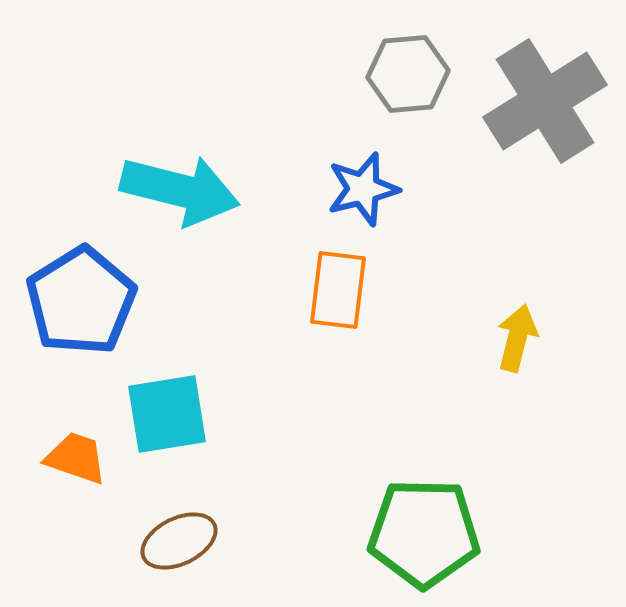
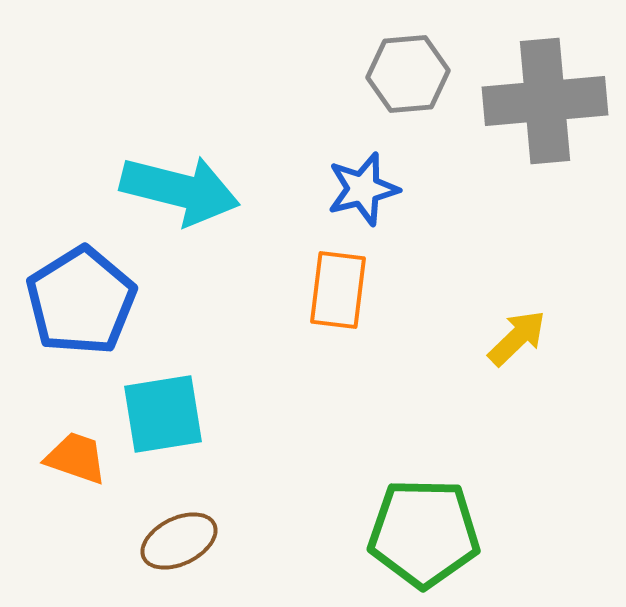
gray cross: rotated 27 degrees clockwise
yellow arrow: rotated 32 degrees clockwise
cyan square: moved 4 px left
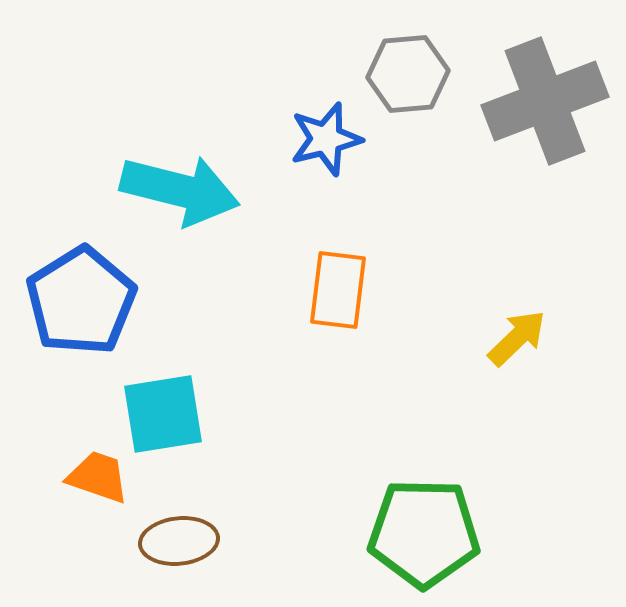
gray cross: rotated 16 degrees counterclockwise
blue star: moved 37 px left, 50 px up
orange trapezoid: moved 22 px right, 19 px down
brown ellipse: rotated 20 degrees clockwise
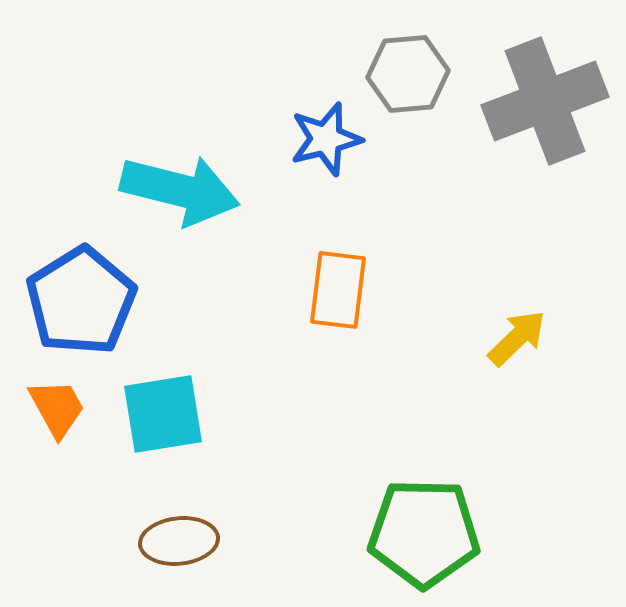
orange trapezoid: moved 41 px left, 69 px up; rotated 42 degrees clockwise
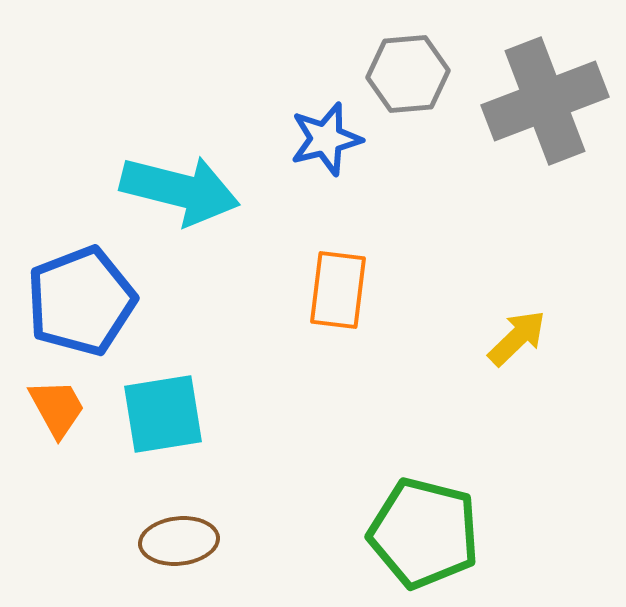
blue pentagon: rotated 11 degrees clockwise
green pentagon: rotated 13 degrees clockwise
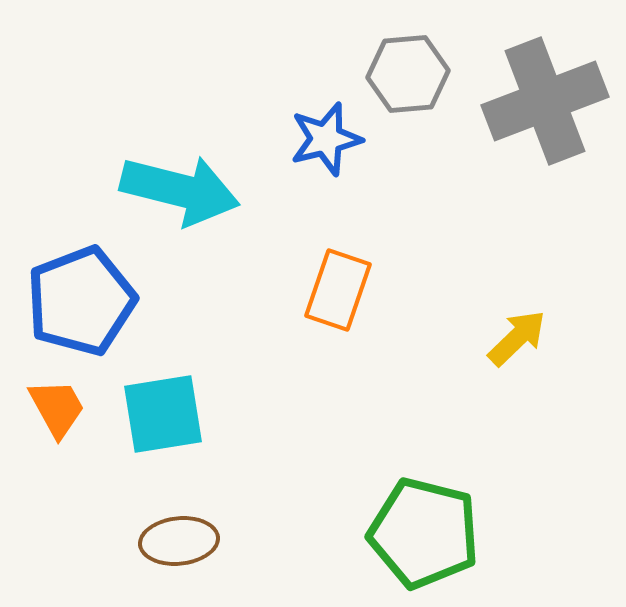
orange rectangle: rotated 12 degrees clockwise
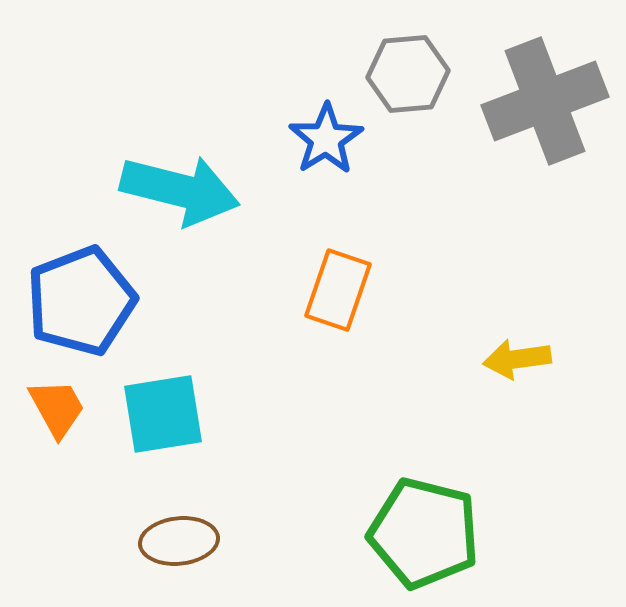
blue star: rotated 18 degrees counterclockwise
yellow arrow: moved 21 px down; rotated 144 degrees counterclockwise
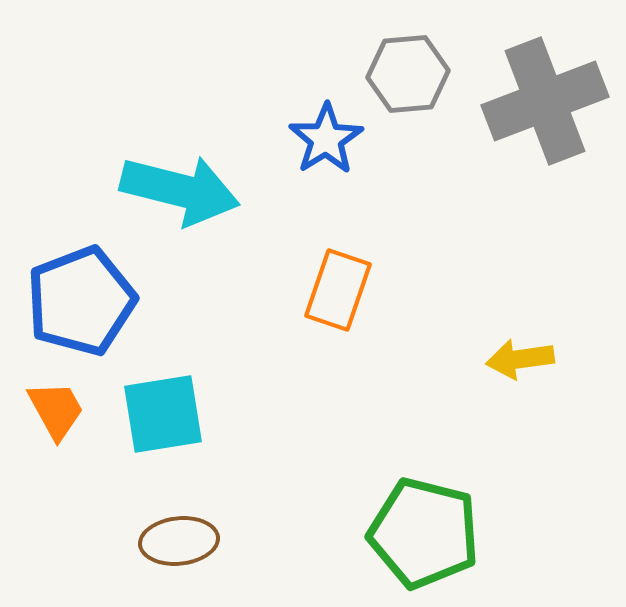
yellow arrow: moved 3 px right
orange trapezoid: moved 1 px left, 2 px down
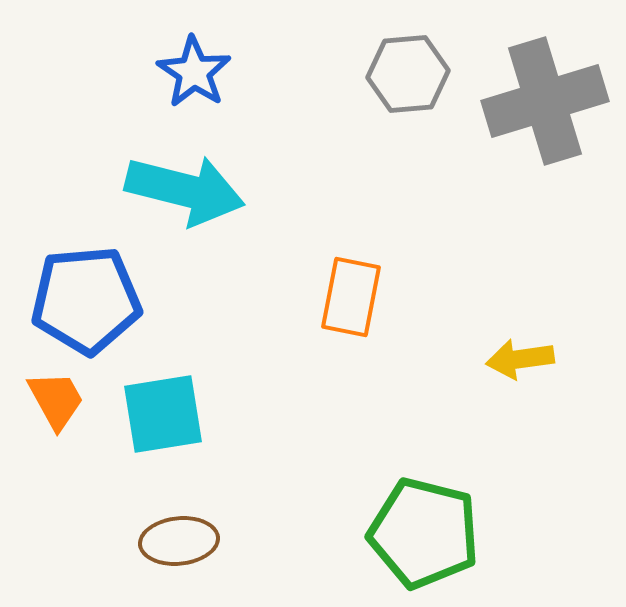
gray cross: rotated 4 degrees clockwise
blue star: moved 132 px left, 67 px up; rotated 6 degrees counterclockwise
cyan arrow: moved 5 px right
orange rectangle: moved 13 px right, 7 px down; rotated 8 degrees counterclockwise
blue pentagon: moved 5 px right, 1 px up; rotated 16 degrees clockwise
orange trapezoid: moved 10 px up
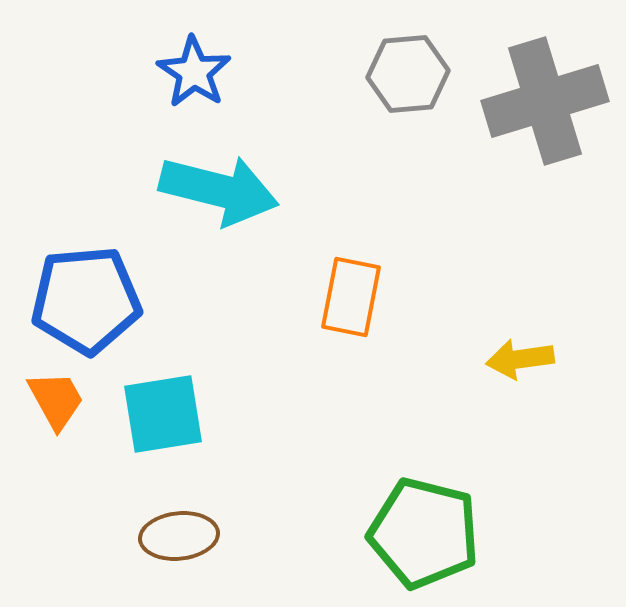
cyan arrow: moved 34 px right
brown ellipse: moved 5 px up
